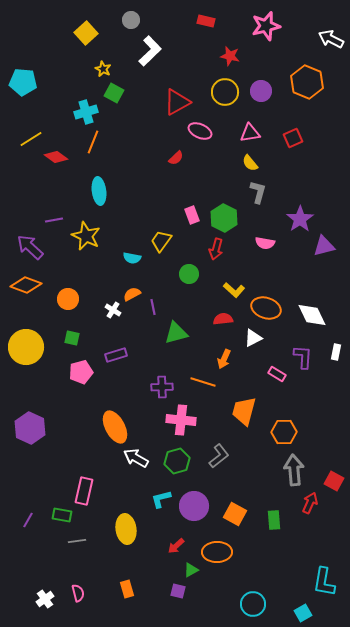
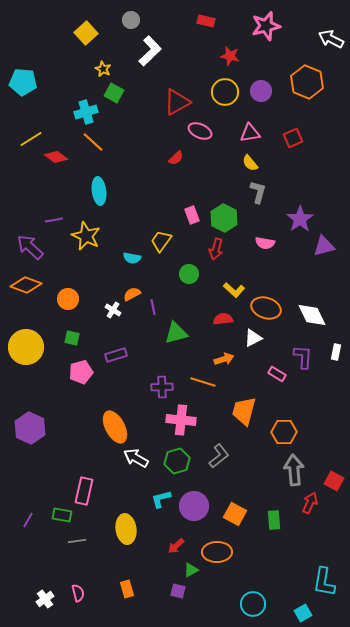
orange line at (93, 142): rotated 70 degrees counterclockwise
orange arrow at (224, 359): rotated 132 degrees counterclockwise
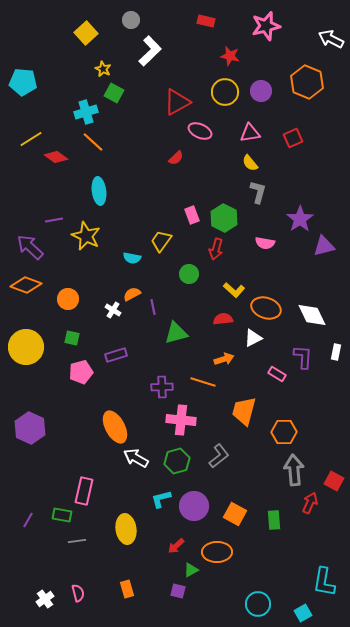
cyan circle at (253, 604): moved 5 px right
